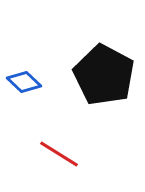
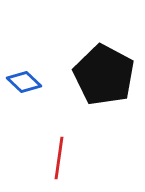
red line: moved 4 px down; rotated 66 degrees clockwise
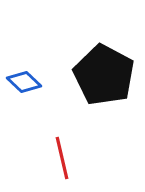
red line: moved 3 px right; rotated 21 degrees counterclockwise
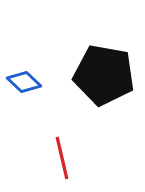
black pentagon: rotated 18 degrees counterclockwise
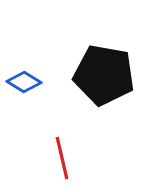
blue diamond: rotated 12 degrees counterclockwise
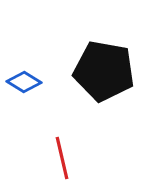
black pentagon: moved 4 px up
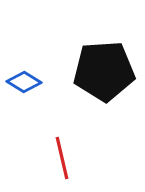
black pentagon: rotated 14 degrees counterclockwise
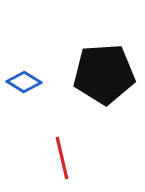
black pentagon: moved 3 px down
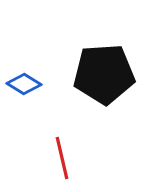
blue diamond: moved 2 px down
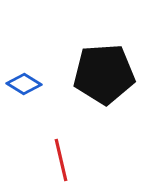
red line: moved 1 px left, 2 px down
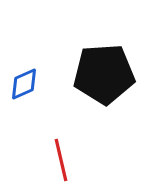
blue diamond: rotated 56 degrees counterclockwise
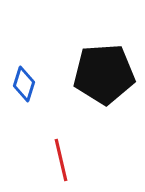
blue diamond: rotated 48 degrees counterclockwise
